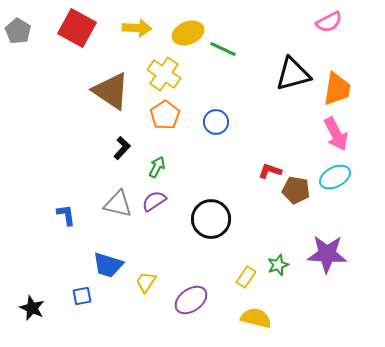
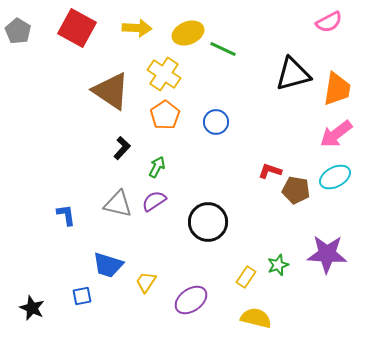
pink arrow: rotated 80 degrees clockwise
black circle: moved 3 px left, 3 px down
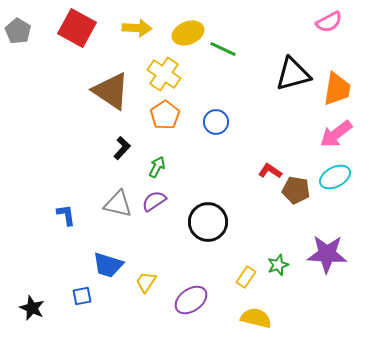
red L-shape: rotated 15 degrees clockwise
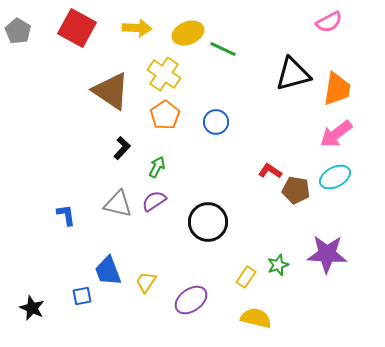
blue trapezoid: moved 6 px down; rotated 52 degrees clockwise
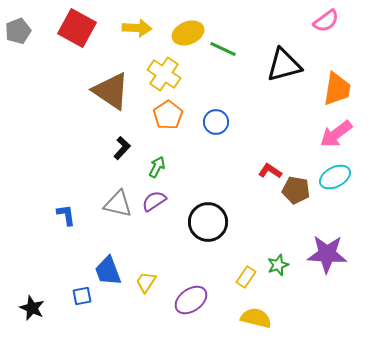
pink semicircle: moved 3 px left, 1 px up; rotated 8 degrees counterclockwise
gray pentagon: rotated 20 degrees clockwise
black triangle: moved 9 px left, 9 px up
orange pentagon: moved 3 px right
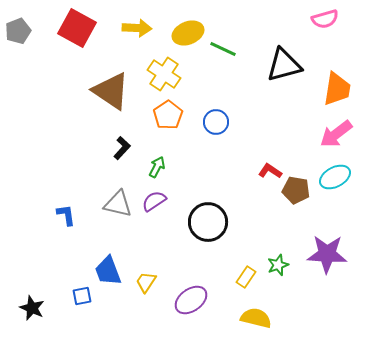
pink semicircle: moved 1 px left, 2 px up; rotated 20 degrees clockwise
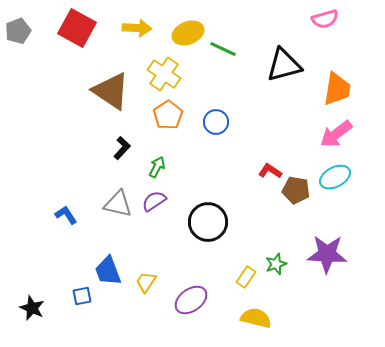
blue L-shape: rotated 25 degrees counterclockwise
green star: moved 2 px left, 1 px up
